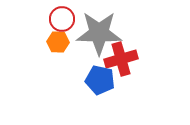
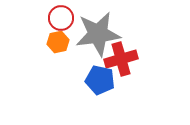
red circle: moved 1 px left, 1 px up
gray star: moved 1 px left, 1 px down; rotated 9 degrees counterclockwise
orange hexagon: rotated 15 degrees counterclockwise
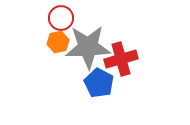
gray star: moved 10 px left, 13 px down; rotated 6 degrees clockwise
blue pentagon: moved 1 px left, 3 px down; rotated 16 degrees clockwise
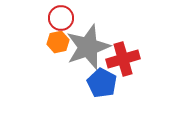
gray star: rotated 18 degrees counterclockwise
red cross: moved 2 px right
blue pentagon: moved 3 px right
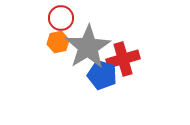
gray star: rotated 12 degrees counterclockwise
blue pentagon: moved 8 px up; rotated 12 degrees counterclockwise
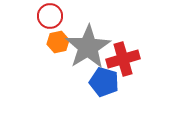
red circle: moved 11 px left, 2 px up
blue pentagon: moved 2 px right, 7 px down
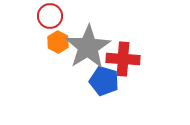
orange hexagon: rotated 20 degrees counterclockwise
red cross: rotated 20 degrees clockwise
blue pentagon: moved 1 px up
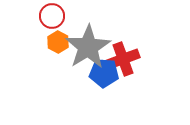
red circle: moved 2 px right
red cross: rotated 24 degrees counterclockwise
blue pentagon: moved 8 px up; rotated 12 degrees counterclockwise
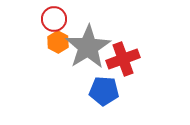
red circle: moved 2 px right, 3 px down
blue pentagon: moved 18 px down
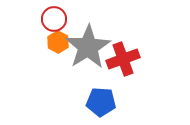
blue pentagon: moved 3 px left, 11 px down
